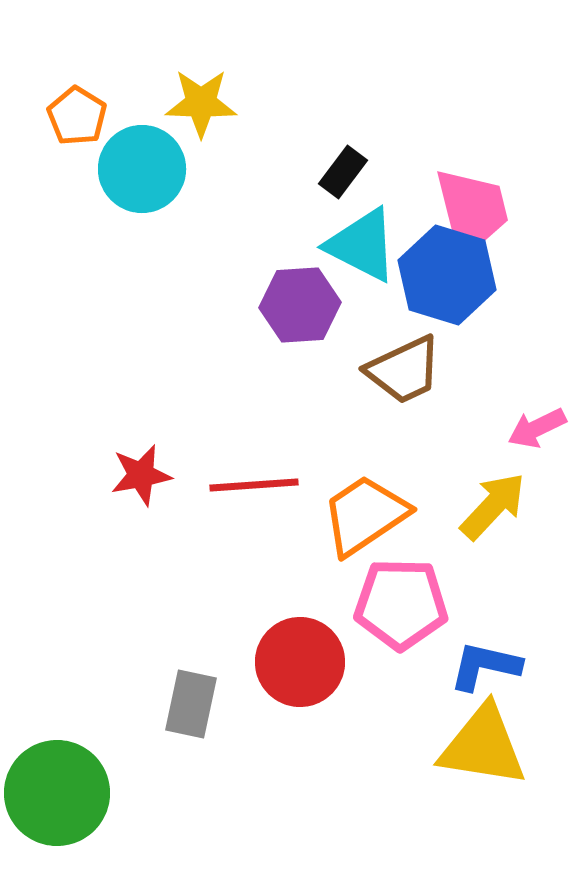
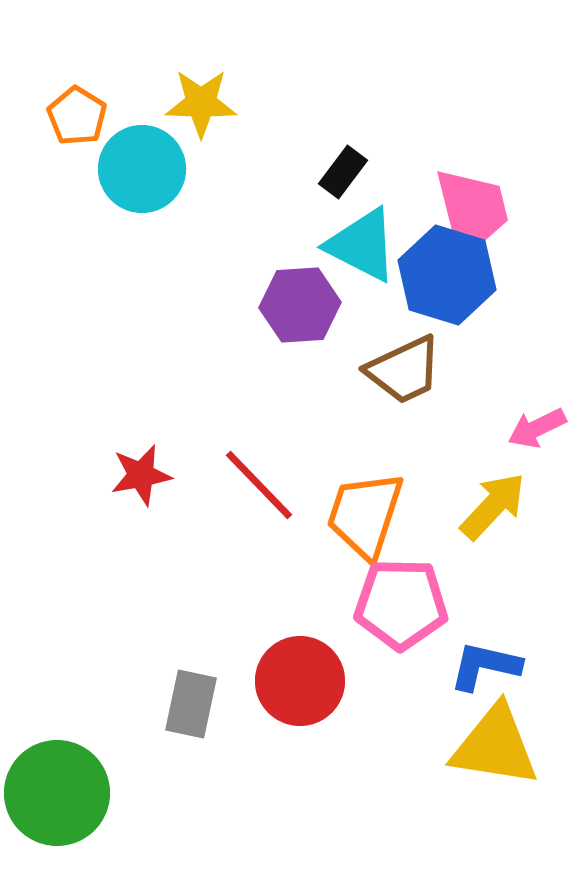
red line: moved 5 px right; rotated 50 degrees clockwise
orange trapezoid: rotated 38 degrees counterclockwise
red circle: moved 19 px down
yellow triangle: moved 12 px right
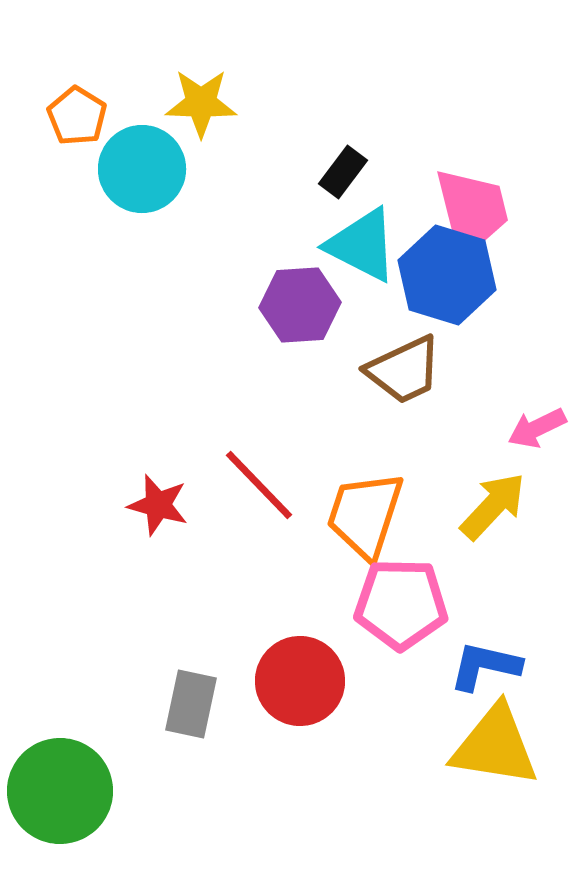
red star: moved 17 px right, 30 px down; rotated 26 degrees clockwise
green circle: moved 3 px right, 2 px up
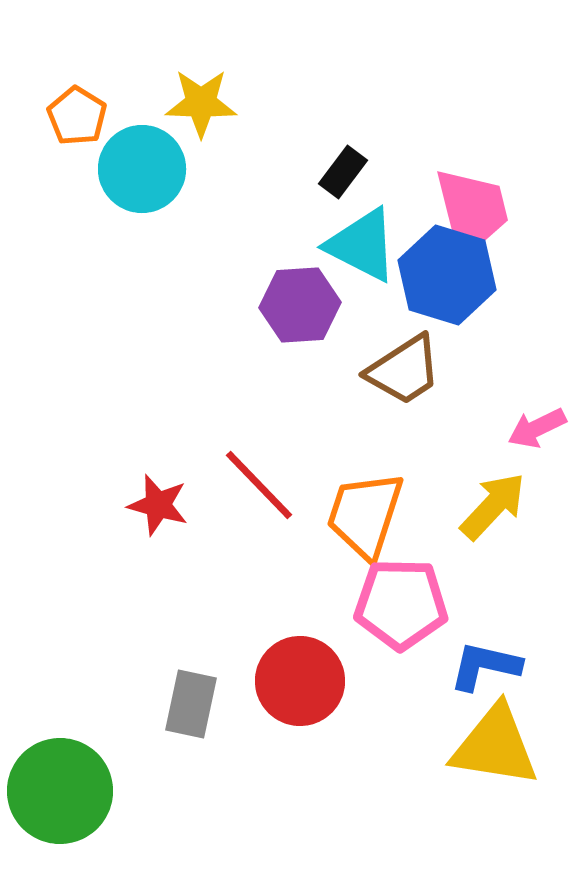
brown trapezoid: rotated 8 degrees counterclockwise
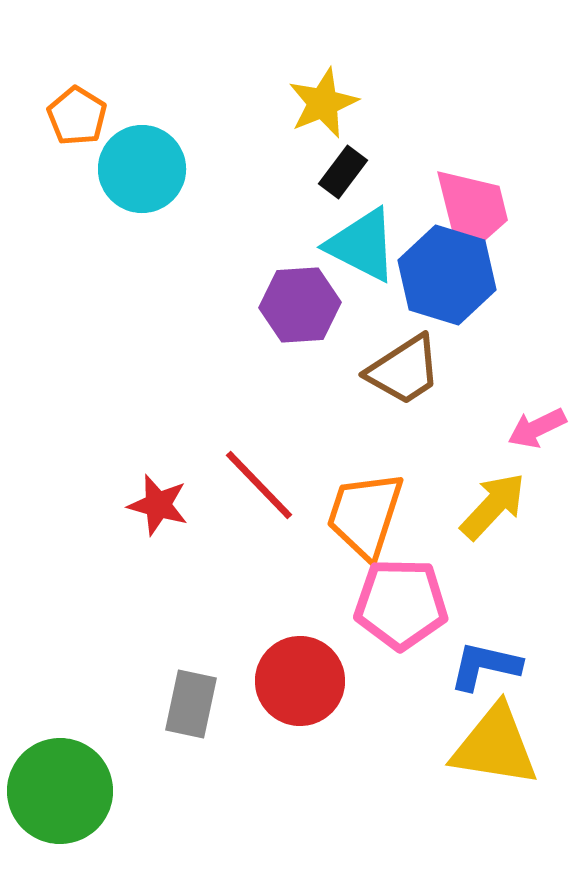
yellow star: moved 122 px right; rotated 24 degrees counterclockwise
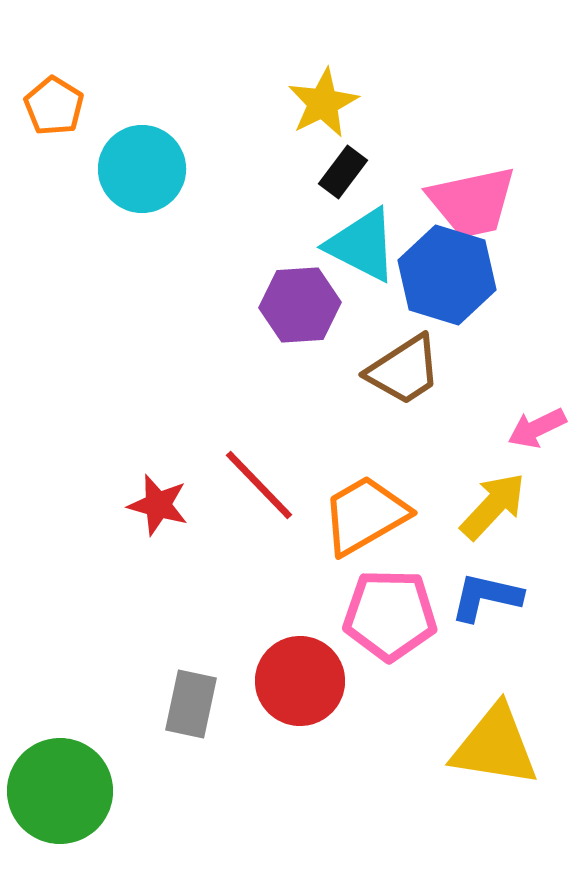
yellow star: rotated 4 degrees counterclockwise
orange pentagon: moved 23 px left, 10 px up
pink trapezoid: moved 9 px up; rotated 92 degrees clockwise
orange trapezoid: rotated 42 degrees clockwise
pink pentagon: moved 11 px left, 11 px down
blue L-shape: moved 1 px right, 69 px up
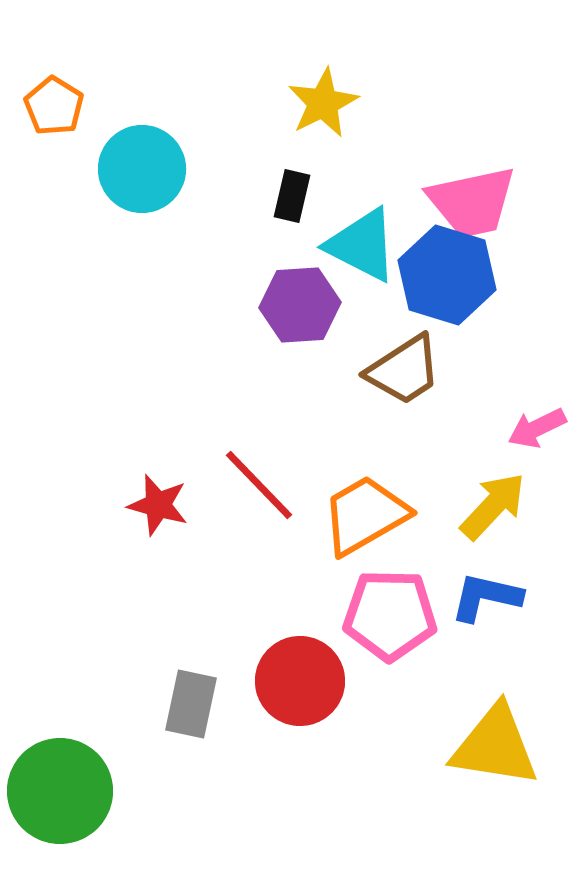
black rectangle: moved 51 px left, 24 px down; rotated 24 degrees counterclockwise
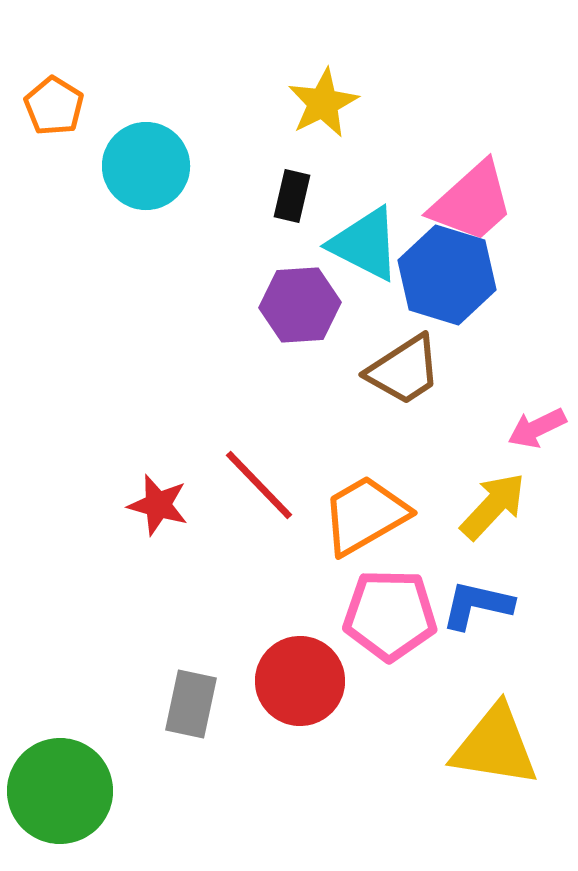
cyan circle: moved 4 px right, 3 px up
pink trapezoid: rotated 30 degrees counterclockwise
cyan triangle: moved 3 px right, 1 px up
blue L-shape: moved 9 px left, 8 px down
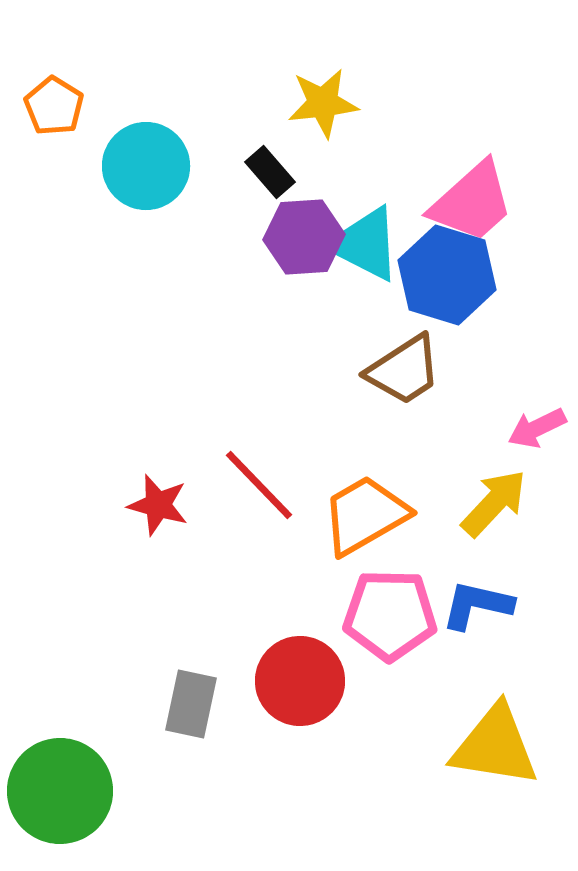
yellow star: rotated 20 degrees clockwise
black rectangle: moved 22 px left, 24 px up; rotated 54 degrees counterclockwise
purple hexagon: moved 4 px right, 68 px up
yellow arrow: moved 1 px right, 3 px up
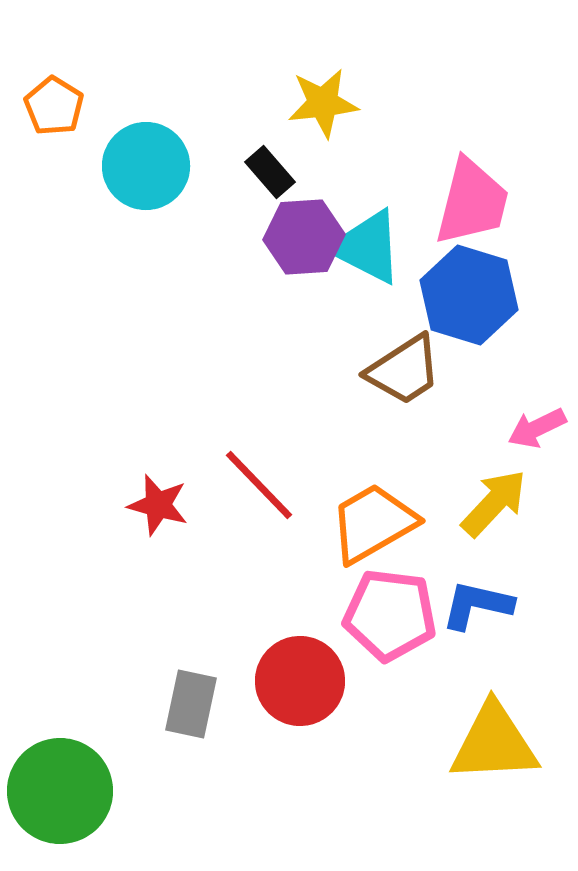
pink trapezoid: rotated 34 degrees counterclockwise
cyan triangle: moved 2 px right, 3 px down
blue hexagon: moved 22 px right, 20 px down
orange trapezoid: moved 8 px right, 8 px down
pink pentagon: rotated 6 degrees clockwise
yellow triangle: moved 1 px left, 3 px up; rotated 12 degrees counterclockwise
